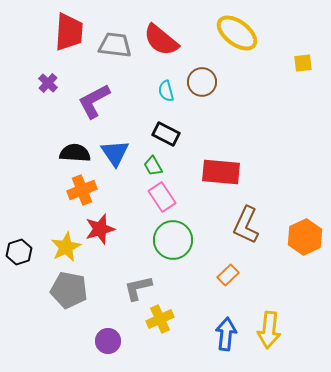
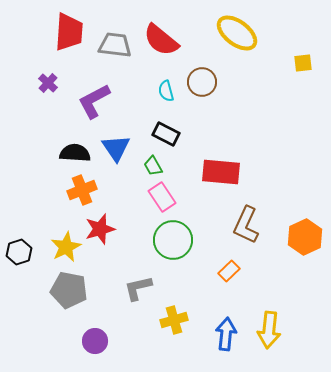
blue triangle: moved 1 px right, 5 px up
orange rectangle: moved 1 px right, 4 px up
yellow cross: moved 14 px right, 1 px down; rotated 8 degrees clockwise
purple circle: moved 13 px left
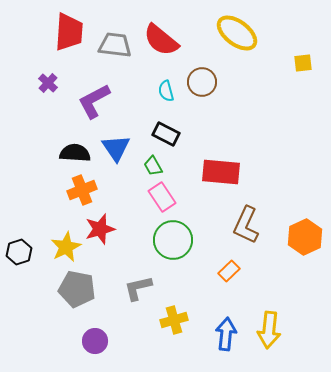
gray pentagon: moved 8 px right, 1 px up
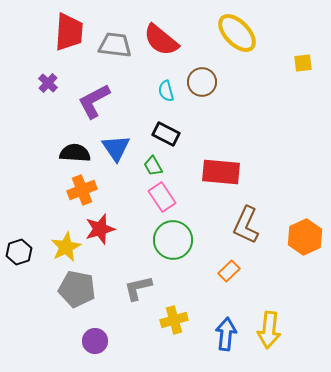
yellow ellipse: rotated 9 degrees clockwise
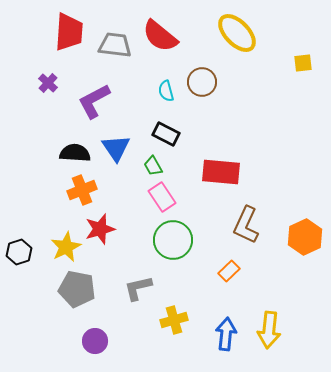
red semicircle: moved 1 px left, 4 px up
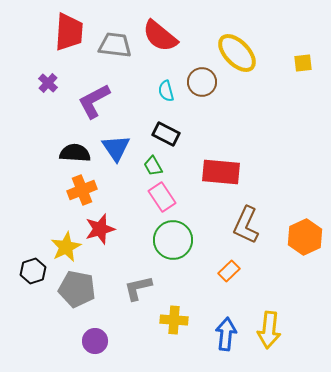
yellow ellipse: moved 20 px down
black hexagon: moved 14 px right, 19 px down
yellow cross: rotated 20 degrees clockwise
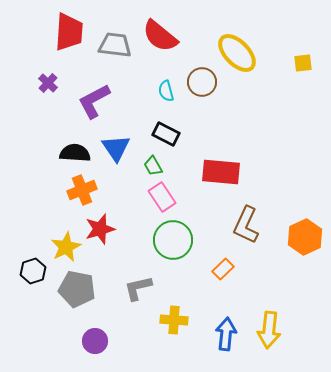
orange rectangle: moved 6 px left, 2 px up
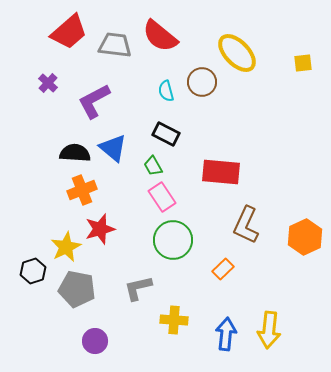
red trapezoid: rotated 45 degrees clockwise
blue triangle: moved 3 px left; rotated 16 degrees counterclockwise
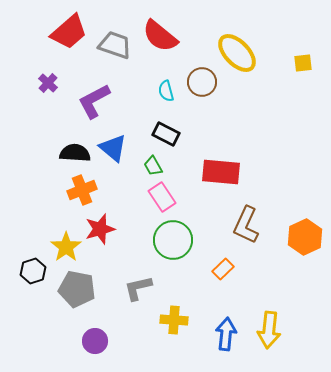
gray trapezoid: rotated 12 degrees clockwise
yellow star: rotated 8 degrees counterclockwise
